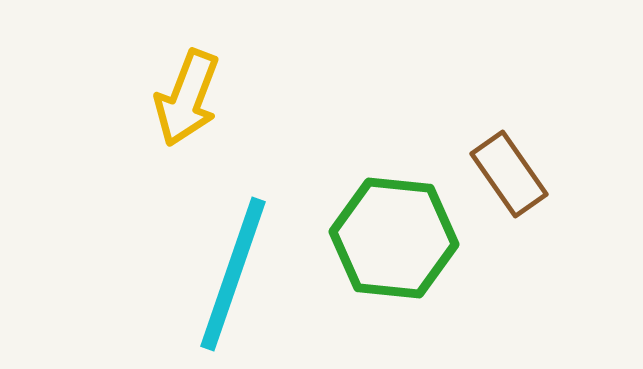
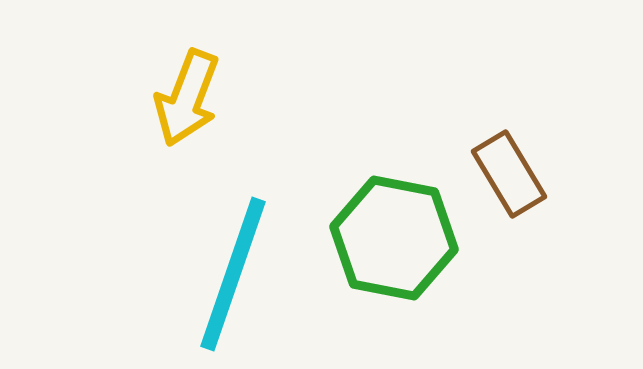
brown rectangle: rotated 4 degrees clockwise
green hexagon: rotated 5 degrees clockwise
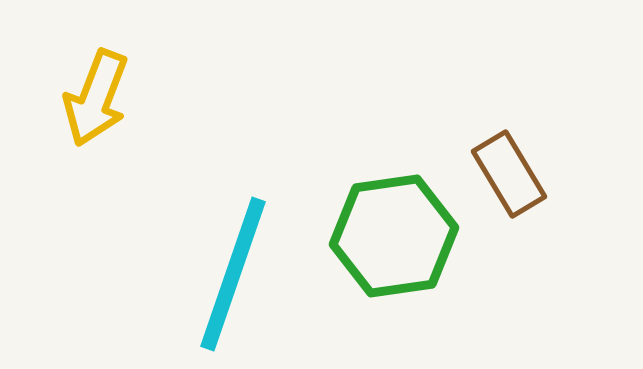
yellow arrow: moved 91 px left
green hexagon: moved 2 px up; rotated 19 degrees counterclockwise
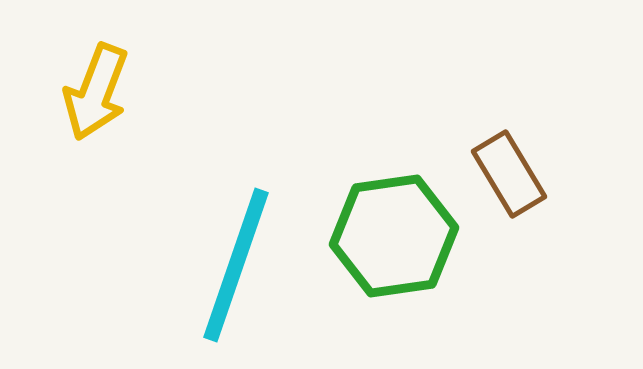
yellow arrow: moved 6 px up
cyan line: moved 3 px right, 9 px up
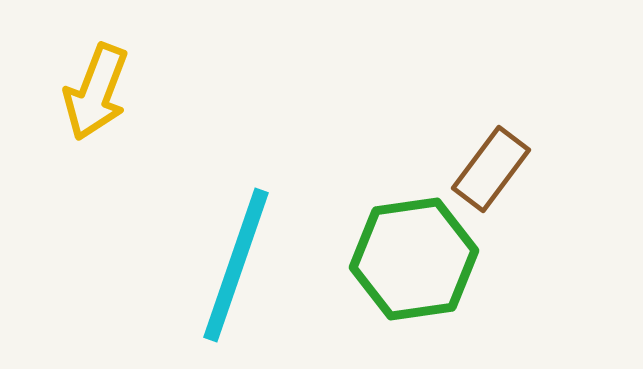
brown rectangle: moved 18 px left, 5 px up; rotated 68 degrees clockwise
green hexagon: moved 20 px right, 23 px down
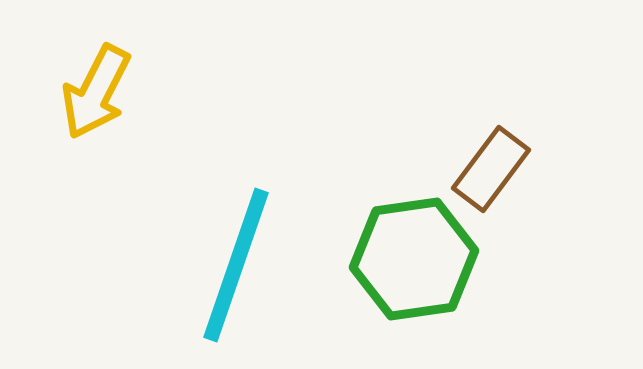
yellow arrow: rotated 6 degrees clockwise
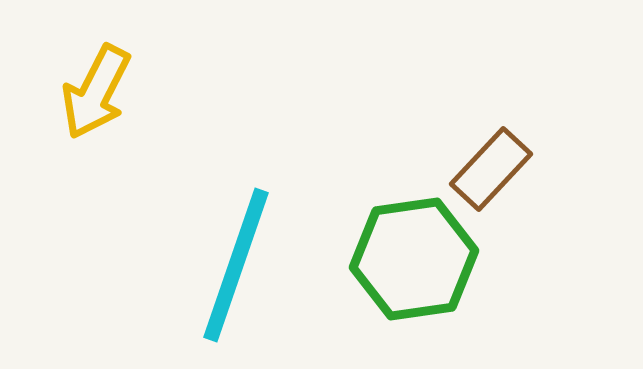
brown rectangle: rotated 6 degrees clockwise
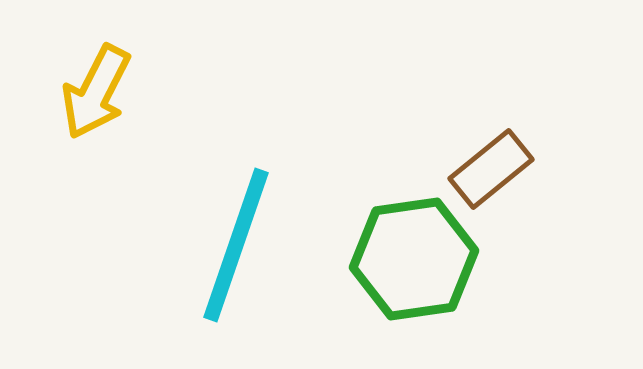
brown rectangle: rotated 8 degrees clockwise
cyan line: moved 20 px up
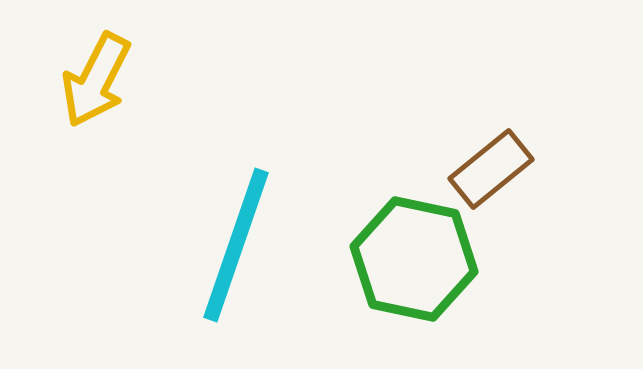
yellow arrow: moved 12 px up
green hexagon: rotated 20 degrees clockwise
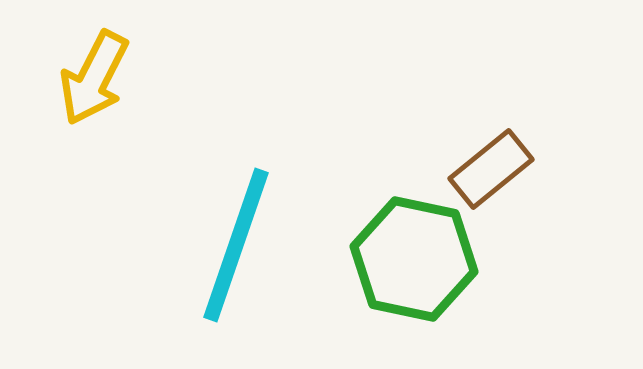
yellow arrow: moved 2 px left, 2 px up
